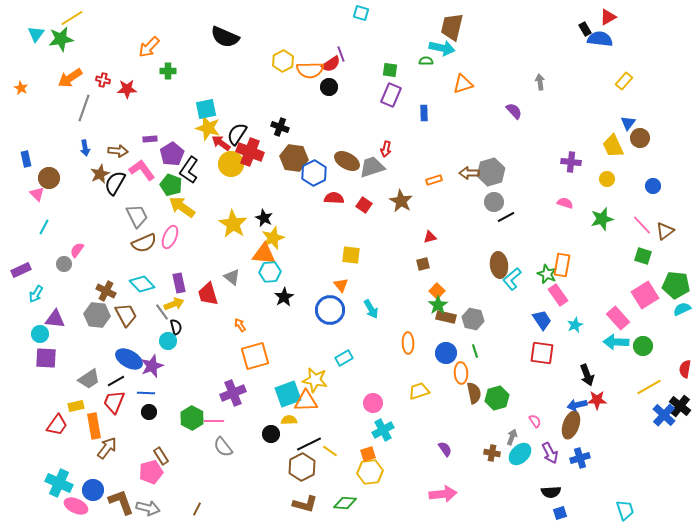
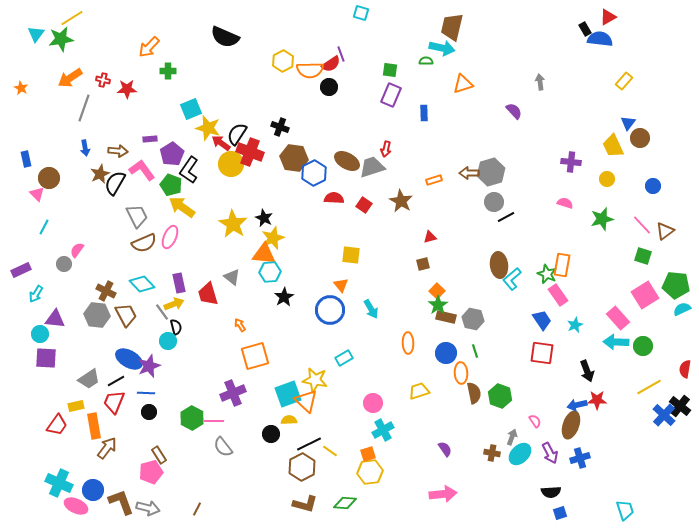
cyan square at (206, 109): moved 15 px left; rotated 10 degrees counterclockwise
purple star at (152, 366): moved 3 px left
black arrow at (587, 375): moved 4 px up
green hexagon at (497, 398): moved 3 px right, 2 px up; rotated 25 degrees counterclockwise
orange triangle at (306, 401): rotated 45 degrees clockwise
brown rectangle at (161, 456): moved 2 px left, 1 px up
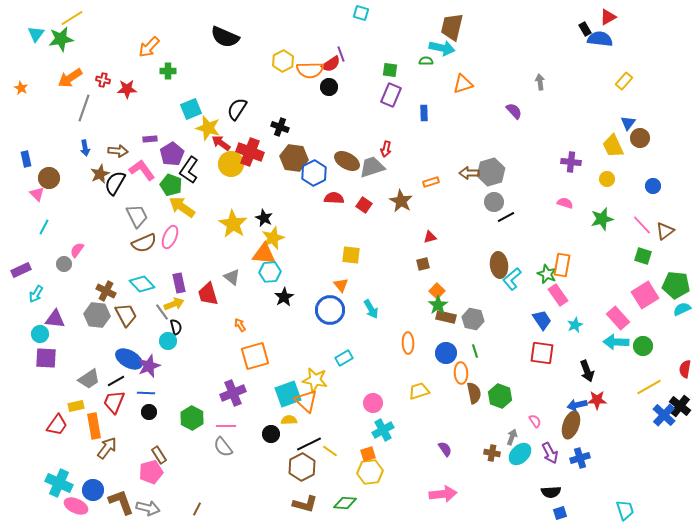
black semicircle at (237, 134): moved 25 px up
orange rectangle at (434, 180): moved 3 px left, 2 px down
pink line at (214, 421): moved 12 px right, 5 px down
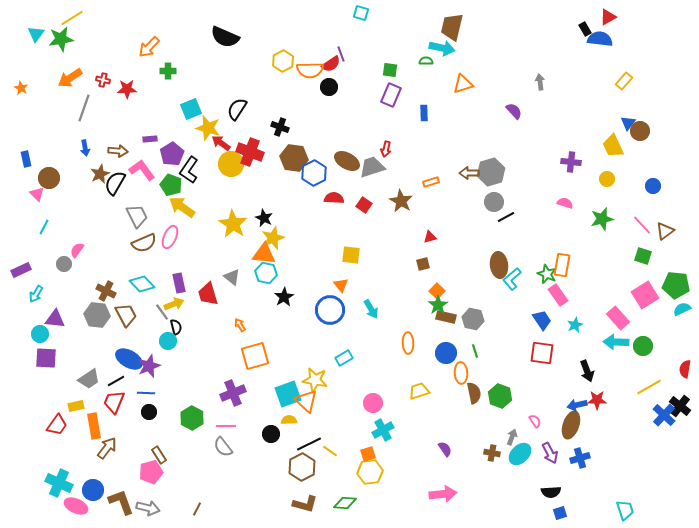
brown circle at (640, 138): moved 7 px up
cyan hexagon at (270, 272): moved 4 px left, 1 px down; rotated 15 degrees clockwise
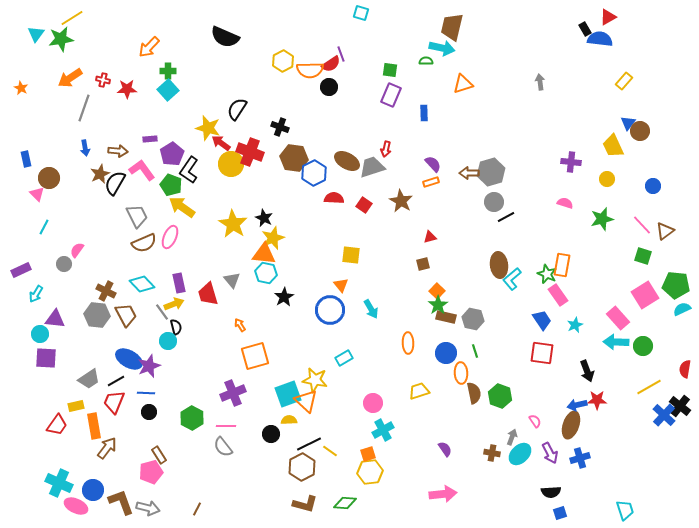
cyan square at (191, 109): moved 23 px left, 19 px up; rotated 20 degrees counterclockwise
purple semicircle at (514, 111): moved 81 px left, 53 px down
gray triangle at (232, 277): moved 3 px down; rotated 12 degrees clockwise
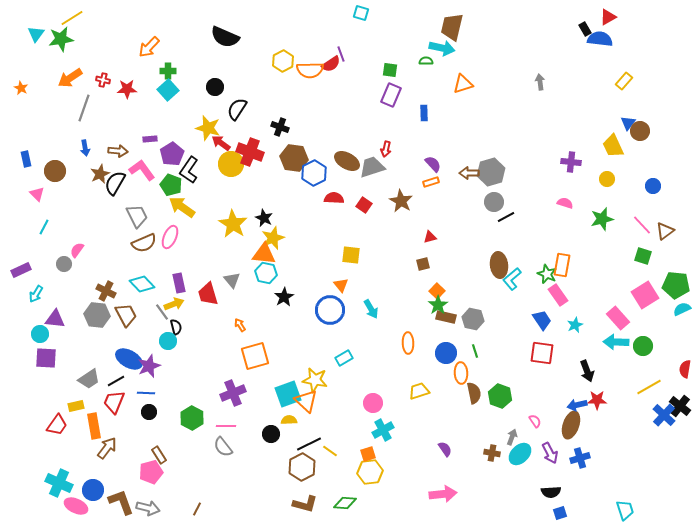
black circle at (329, 87): moved 114 px left
brown circle at (49, 178): moved 6 px right, 7 px up
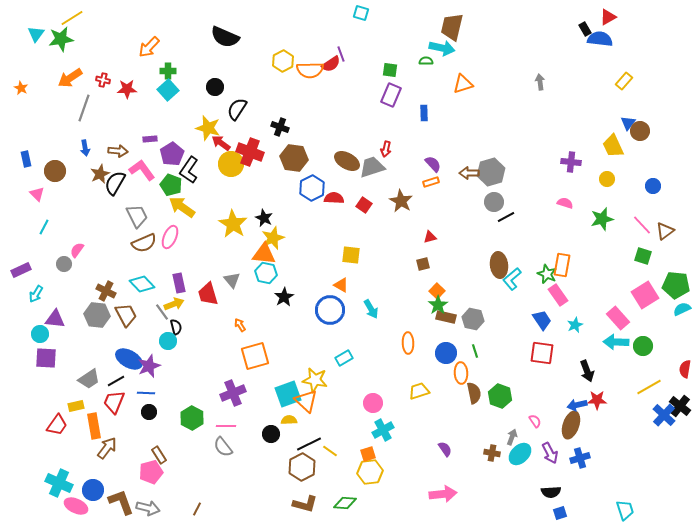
blue hexagon at (314, 173): moved 2 px left, 15 px down
orange triangle at (341, 285): rotated 21 degrees counterclockwise
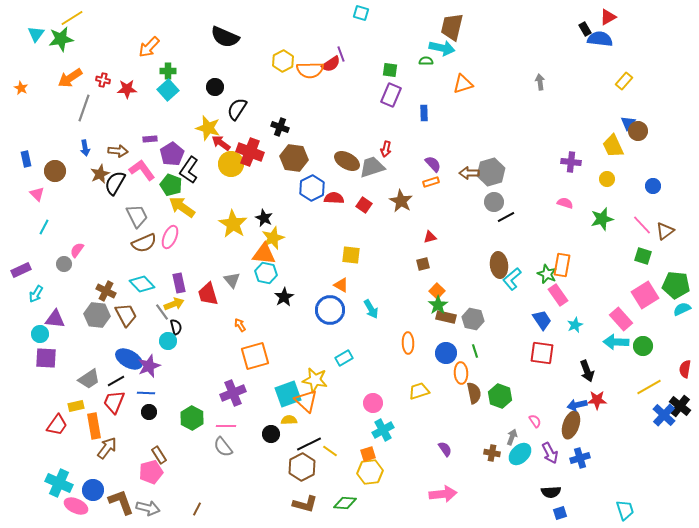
brown circle at (640, 131): moved 2 px left
pink rectangle at (618, 318): moved 3 px right, 1 px down
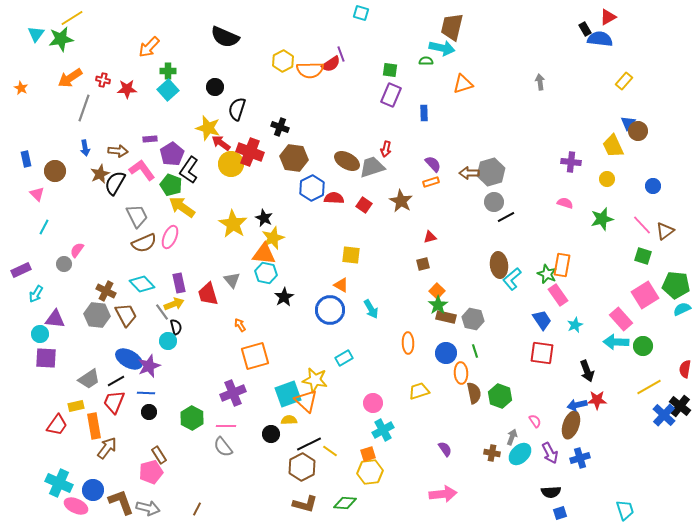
black semicircle at (237, 109): rotated 15 degrees counterclockwise
